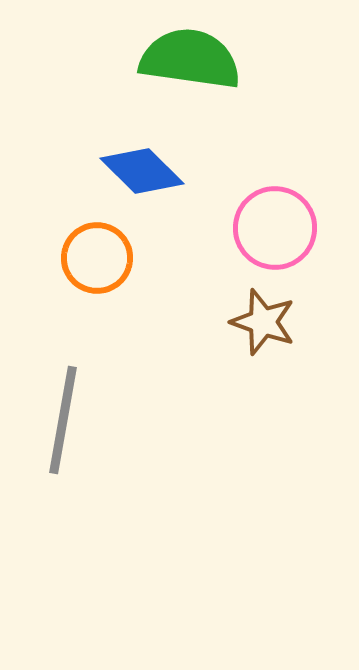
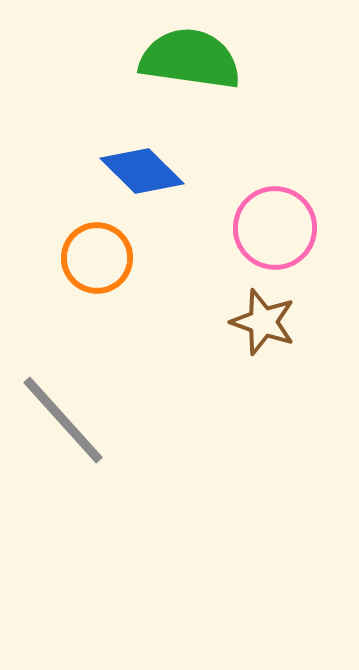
gray line: rotated 52 degrees counterclockwise
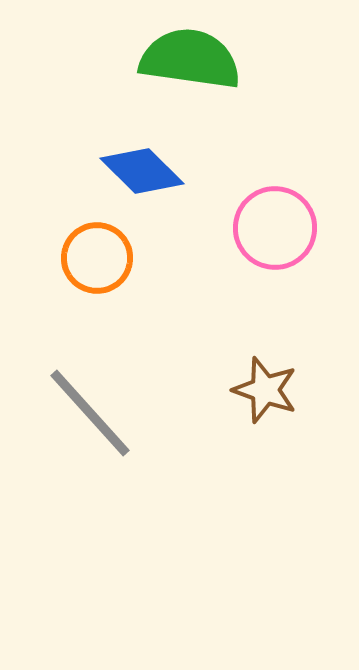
brown star: moved 2 px right, 68 px down
gray line: moved 27 px right, 7 px up
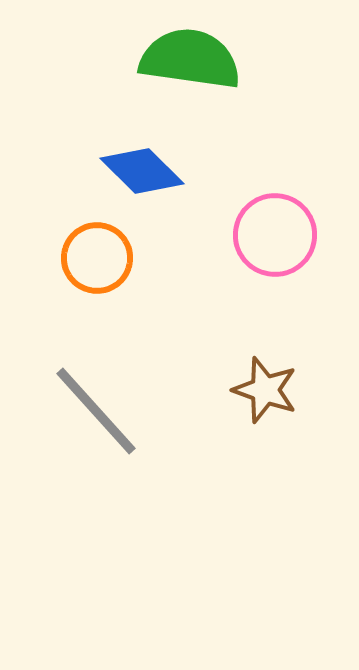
pink circle: moved 7 px down
gray line: moved 6 px right, 2 px up
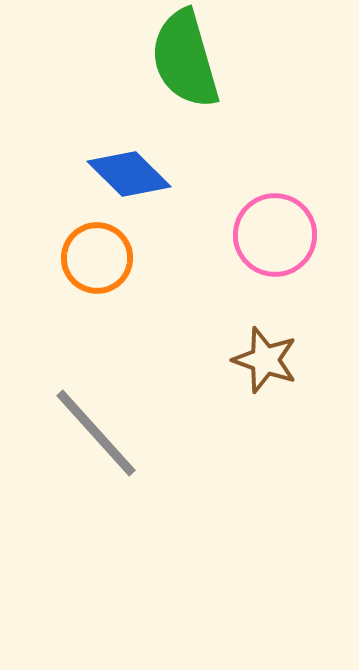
green semicircle: moved 5 px left; rotated 114 degrees counterclockwise
blue diamond: moved 13 px left, 3 px down
brown star: moved 30 px up
gray line: moved 22 px down
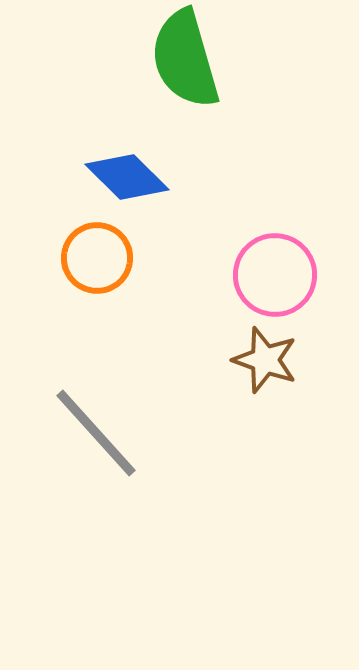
blue diamond: moved 2 px left, 3 px down
pink circle: moved 40 px down
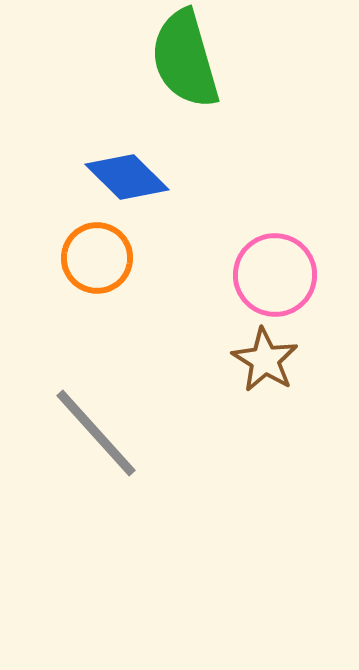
brown star: rotated 12 degrees clockwise
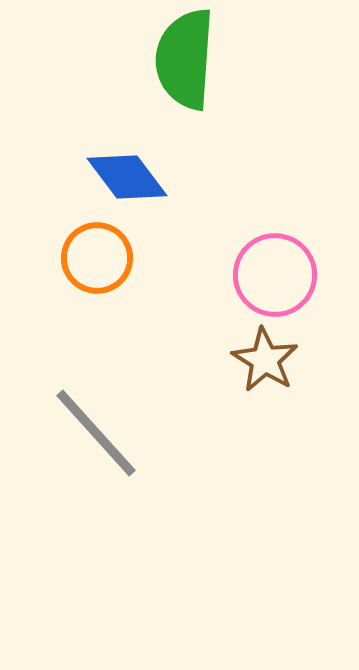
green semicircle: rotated 20 degrees clockwise
blue diamond: rotated 8 degrees clockwise
